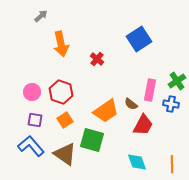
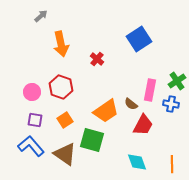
red hexagon: moved 5 px up
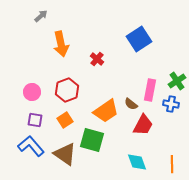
red hexagon: moved 6 px right, 3 px down; rotated 20 degrees clockwise
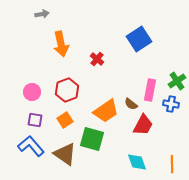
gray arrow: moved 1 px right, 2 px up; rotated 32 degrees clockwise
green square: moved 1 px up
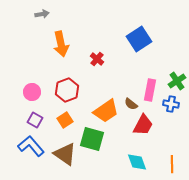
purple square: rotated 21 degrees clockwise
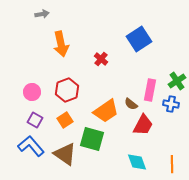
red cross: moved 4 px right
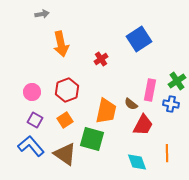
red cross: rotated 16 degrees clockwise
orange trapezoid: rotated 44 degrees counterclockwise
orange line: moved 5 px left, 11 px up
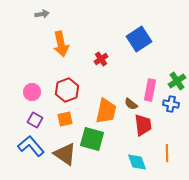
orange square: moved 1 px up; rotated 21 degrees clockwise
red trapezoid: rotated 35 degrees counterclockwise
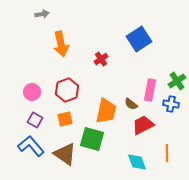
red trapezoid: rotated 110 degrees counterclockwise
